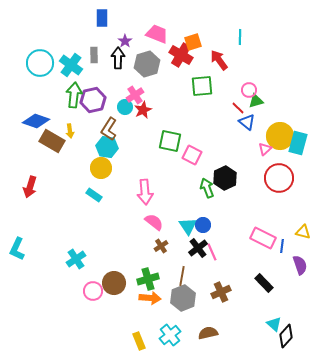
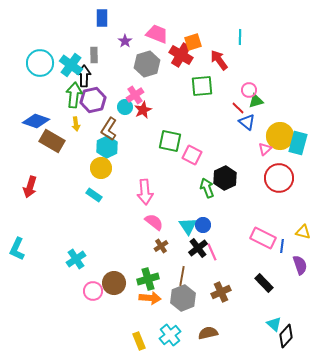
black arrow at (118, 58): moved 34 px left, 18 px down
yellow arrow at (70, 131): moved 6 px right, 7 px up
cyan hexagon at (107, 147): rotated 25 degrees clockwise
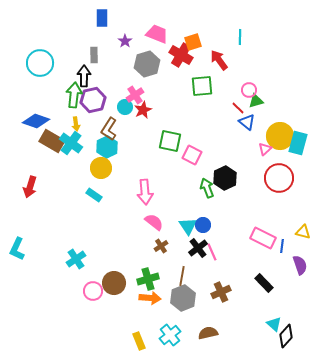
cyan cross at (71, 65): moved 78 px down
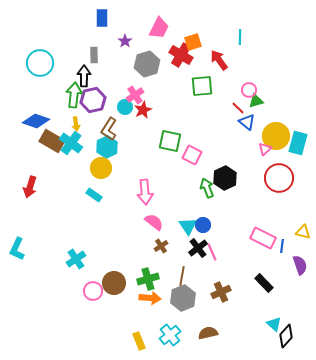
pink trapezoid at (157, 34): moved 2 px right, 6 px up; rotated 95 degrees clockwise
yellow circle at (280, 136): moved 4 px left
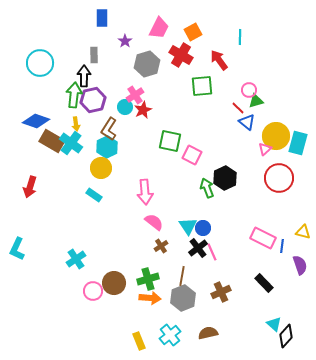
orange square at (193, 42): moved 10 px up; rotated 12 degrees counterclockwise
blue circle at (203, 225): moved 3 px down
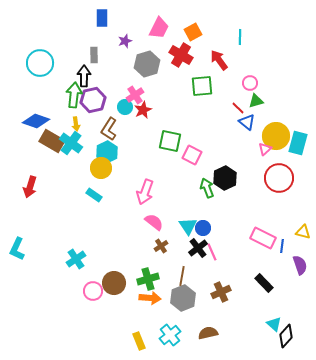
purple star at (125, 41): rotated 16 degrees clockwise
pink circle at (249, 90): moved 1 px right, 7 px up
cyan hexagon at (107, 147): moved 5 px down
pink arrow at (145, 192): rotated 25 degrees clockwise
